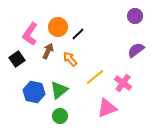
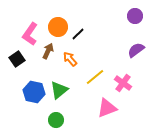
green circle: moved 4 px left, 4 px down
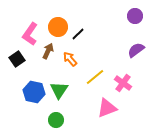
green triangle: rotated 18 degrees counterclockwise
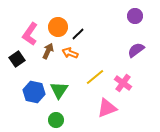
orange arrow: moved 6 px up; rotated 28 degrees counterclockwise
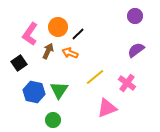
black square: moved 2 px right, 4 px down
pink cross: moved 4 px right
green circle: moved 3 px left
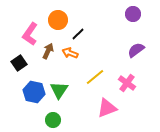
purple circle: moved 2 px left, 2 px up
orange circle: moved 7 px up
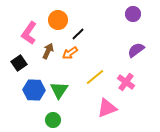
pink L-shape: moved 1 px left, 1 px up
orange arrow: rotated 56 degrees counterclockwise
pink cross: moved 1 px left, 1 px up
blue hexagon: moved 2 px up; rotated 10 degrees counterclockwise
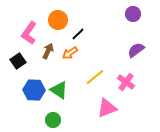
black square: moved 1 px left, 2 px up
green triangle: rotated 30 degrees counterclockwise
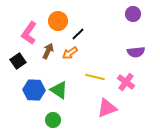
orange circle: moved 1 px down
purple semicircle: moved 2 px down; rotated 150 degrees counterclockwise
yellow line: rotated 54 degrees clockwise
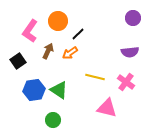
purple circle: moved 4 px down
pink L-shape: moved 1 px right, 2 px up
purple semicircle: moved 6 px left
blue hexagon: rotated 10 degrees counterclockwise
pink triangle: rotated 35 degrees clockwise
